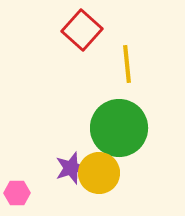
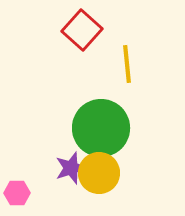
green circle: moved 18 px left
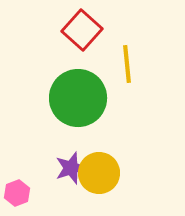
green circle: moved 23 px left, 30 px up
pink hexagon: rotated 20 degrees counterclockwise
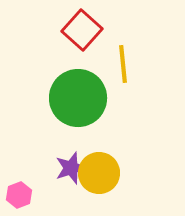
yellow line: moved 4 px left
pink hexagon: moved 2 px right, 2 px down
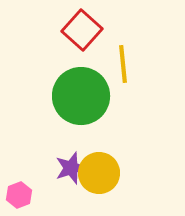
green circle: moved 3 px right, 2 px up
